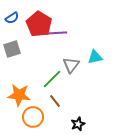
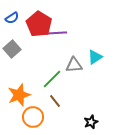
gray square: rotated 24 degrees counterclockwise
cyan triangle: rotated 21 degrees counterclockwise
gray triangle: moved 3 px right; rotated 48 degrees clockwise
orange star: rotated 25 degrees counterclockwise
black star: moved 13 px right, 2 px up
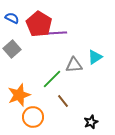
blue semicircle: rotated 120 degrees counterclockwise
brown line: moved 8 px right
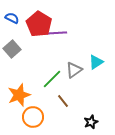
cyan triangle: moved 1 px right, 5 px down
gray triangle: moved 5 px down; rotated 30 degrees counterclockwise
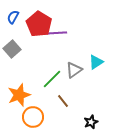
blue semicircle: moved 1 px right, 1 px up; rotated 88 degrees counterclockwise
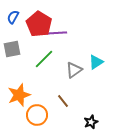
gray square: rotated 30 degrees clockwise
green line: moved 8 px left, 20 px up
orange circle: moved 4 px right, 2 px up
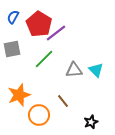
purple line: rotated 35 degrees counterclockwise
cyan triangle: moved 8 px down; rotated 42 degrees counterclockwise
gray triangle: rotated 30 degrees clockwise
orange circle: moved 2 px right
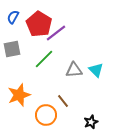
orange circle: moved 7 px right
